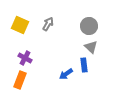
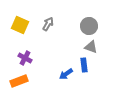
gray triangle: rotated 24 degrees counterclockwise
orange rectangle: moved 1 px left, 1 px down; rotated 48 degrees clockwise
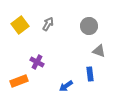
yellow square: rotated 30 degrees clockwise
gray triangle: moved 8 px right, 4 px down
purple cross: moved 12 px right, 4 px down
blue rectangle: moved 6 px right, 9 px down
blue arrow: moved 12 px down
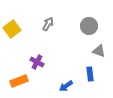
yellow square: moved 8 px left, 4 px down
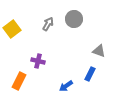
gray circle: moved 15 px left, 7 px up
purple cross: moved 1 px right, 1 px up; rotated 16 degrees counterclockwise
blue rectangle: rotated 32 degrees clockwise
orange rectangle: rotated 42 degrees counterclockwise
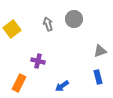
gray arrow: rotated 48 degrees counterclockwise
gray triangle: moved 1 px right; rotated 40 degrees counterclockwise
blue rectangle: moved 8 px right, 3 px down; rotated 40 degrees counterclockwise
orange rectangle: moved 2 px down
blue arrow: moved 4 px left
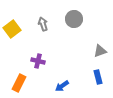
gray arrow: moved 5 px left
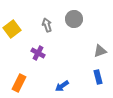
gray arrow: moved 4 px right, 1 px down
purple cross: moved 8 px up; rotated 16 degrees clockwise
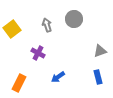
blue arrow: moved 4 px left, 9 px up
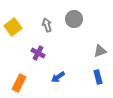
yellow square: moved 1 px right, 2 px up
